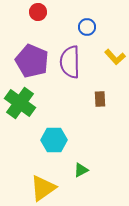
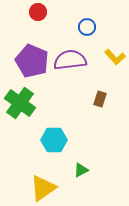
purple semicircle: moved 2 px up; rotated 84 degrees clockwise
brown rectangle: rotated 21 degrees clockwise
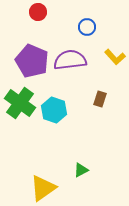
cyan hexagon: moved 30 px up; rotated 20 degrees clockwise
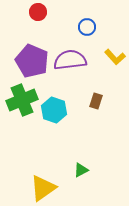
brown rectangle: moved 4 px left, 2 px down
green cross: moved 2 px right, 3 px up; rotated 32 degrees clockwise
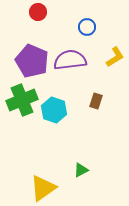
yellow L-shape: rotated 80 degrees counterclockwise
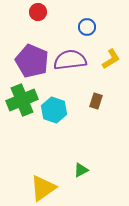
yellow L-shape: moved 4 px left, 2 px down
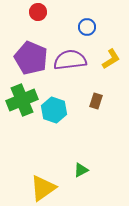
purple pentagon: moved 1 px left, 3 px up
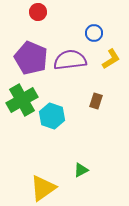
blue circle: moved 7 px right, 6 px down
green cross: rotated 8 degrees counterclockwise
cyan hexagon: moved 2 px left, 6 px down
